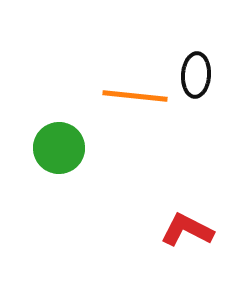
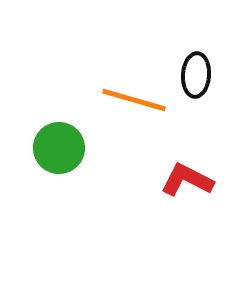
orange line: moved 1 px left, 4 px down; rotated 10 degrees clockwise
red L-shape: moved 50 px up
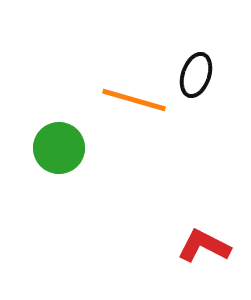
black ellipse: rotated 15 degrees clockwise
red L-shape: moved 17 px right, 66 px down
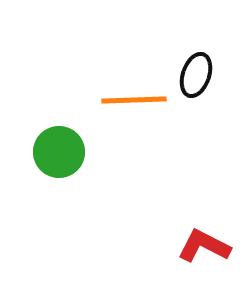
orange line: rotated 18 degrees counterclockwise
green circle: moved 4 px down
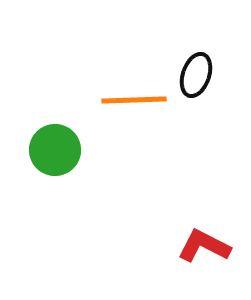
green circle: moved 4 px left, 2 px up
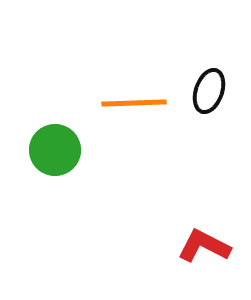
black ellipse: moved 13 px right, 16 px down
orange line: moved 3 px down
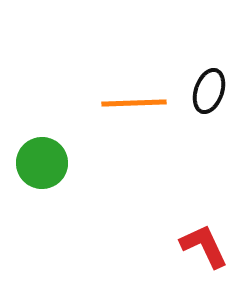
green circle: moved 13 px left, 13 px down
red L-shape: rotated 38 degrees clockwise
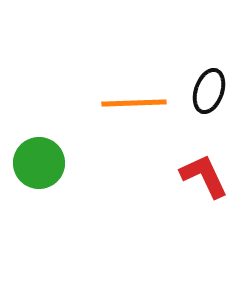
green circle: moved 3 px left
red L-shape: moved 70 px up
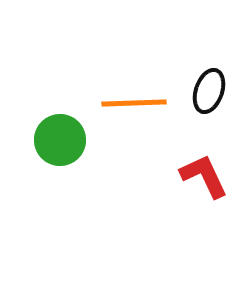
green circle: moved 21 px right, 23 px up
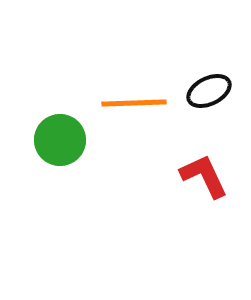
black ellipse: rotated 45 degrees clockwise
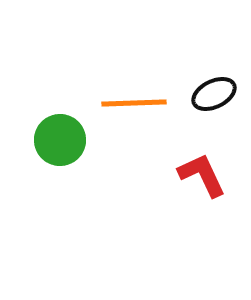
black ellipse: moved 5 px right, 3 px down
red L-shape: moved 2 px left, 1 px up
